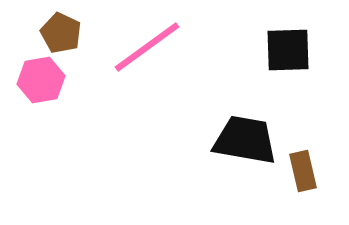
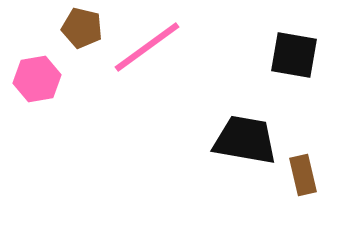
brown pentagon: moved 21 px right, 5 px up; rotated 12 degrees counterclockwise
black square: moved 6 px right, 5 px down; rotated 12 degrees clockwise
pink hexagon: moved 4 px left, 1 px up
brown rectangle: moved 4 px down
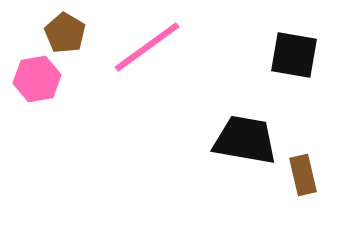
brown pentagon: moved 17 px left, 5 px down; rotated 18 degrees clockwise
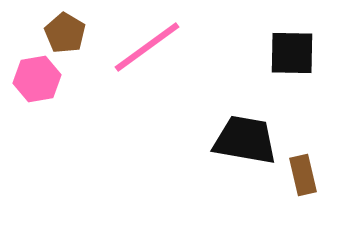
black square: moved 2 px left, 2 px up; rotated 9 degrees counterclockwise
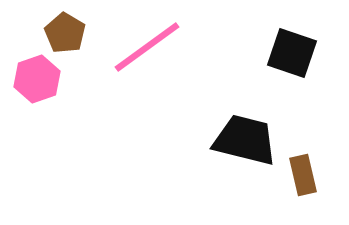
black square: rotated 18 degrees clockwise
pink hexagon: rotated 9 degrees counterclockwise
black trapezoid: rotated 4 degrees clockwise
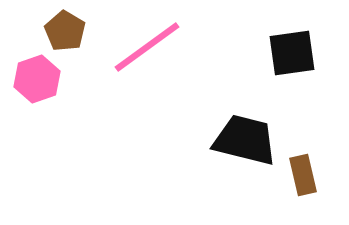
brown pentagon: moved 2 px up
black square: rotated 27 degrees counterclockwise
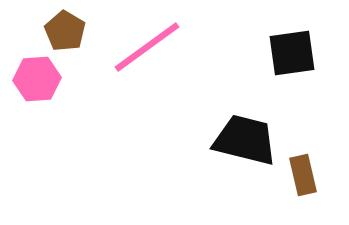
pink hexagon: rotated 15 degrees clockwise
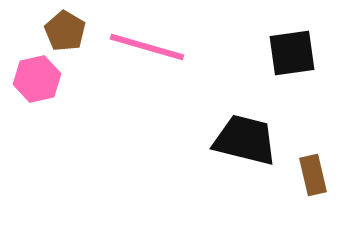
pink line: rotated 52 degrees clockwise
pink hexagon: rotated 9 degrees counterclockwise
brown rectangle: moved 10 px right
